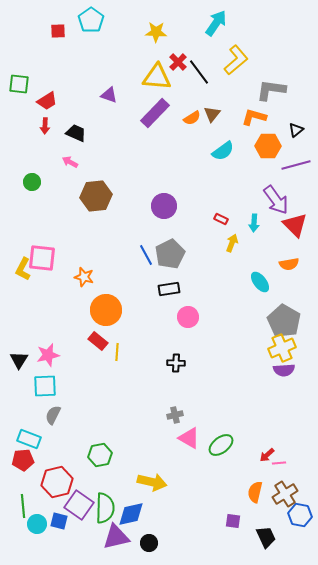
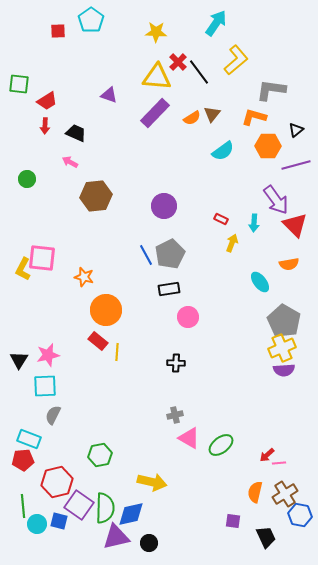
green circle at (32, 182): moved 5 px left, 3 px up
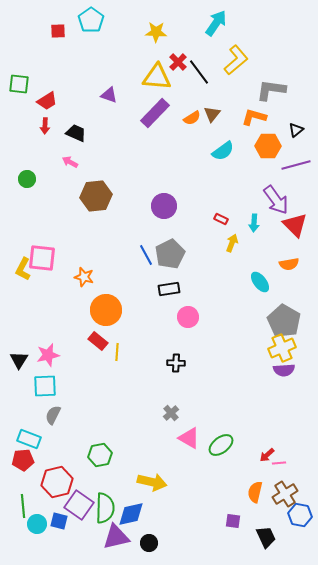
gray cross at (175, 415): moved 4 px left, 2 px up; rotated 28 degrees counterclockwise
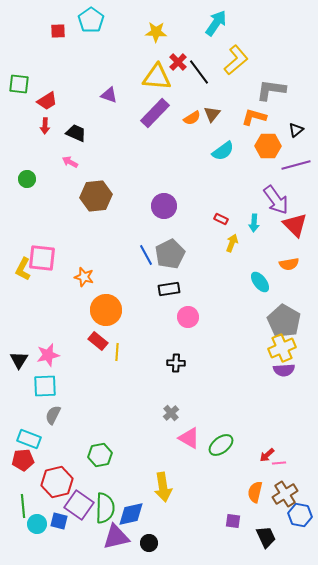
yellow arrow at (152, 482): moved 11 px right, 5 px down; rotated 68 degrees clockwise
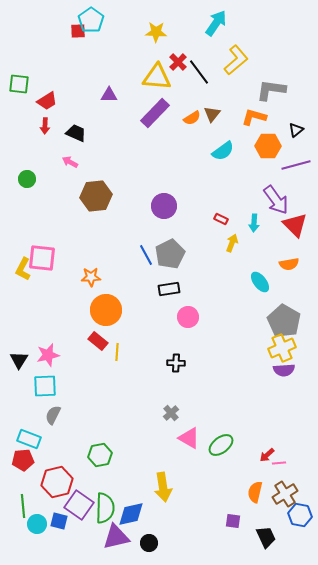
red square at (58, 31): moved 20 px right
purple triangle at (109, 95): rotated 18 degrees counterclockwise
orange star at (84, 277): moved 7 px right; rotated 18 degrees counterclockwise
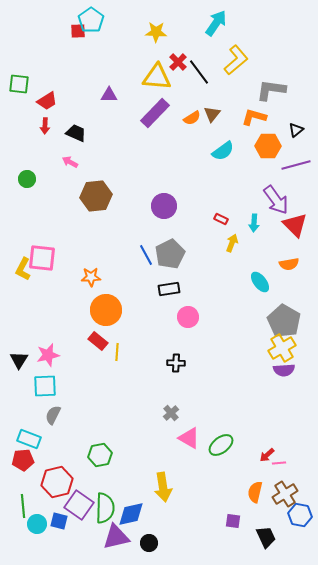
yellow cross at (282, 348): rotated 8 degrees counterclockwise
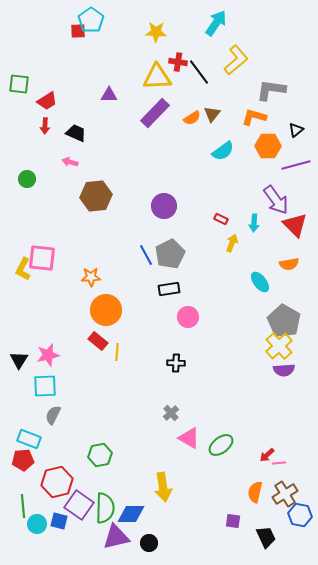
red cross at (178, 62): rotated 36 degrees counterclockwise
yellow triangle at (157, 77): rotated 8 degrees counterclockwise
pink arrow at (70, 162): rotated 14 degrees counterclockwise
yellow cross at (282, 348): moved 3 px left, 2 px up; rotated 12 degrees counterclockwise
blue diamond at (131, 514): rotated 12 degrees clockwise
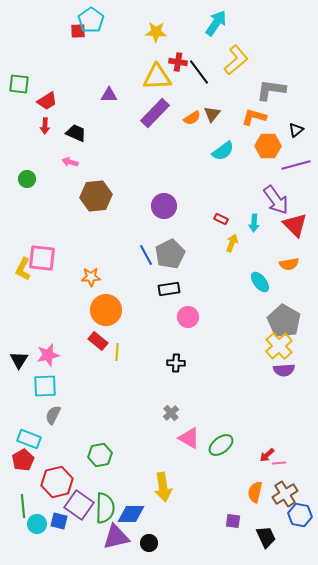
red pentagon at (23, 460): rotated 25 degrees counterclockwise
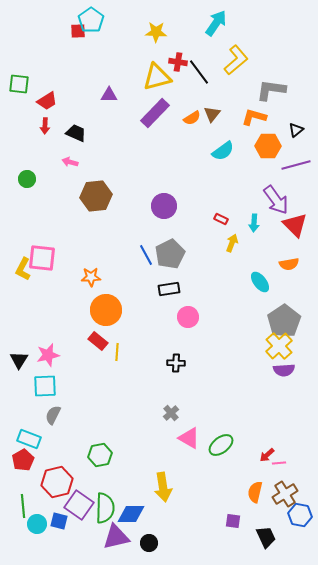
yellow triangle at (157, 77): rotated 12 degrees counterclockwise
gray pentagon at (284, 321): rotated 8 degrees clockwise
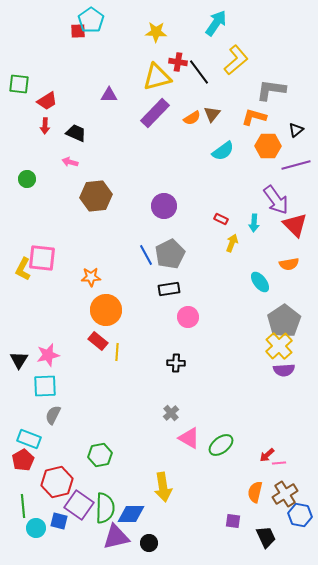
cyan circle at (37, 524): moved 1 px left, 4 px down
